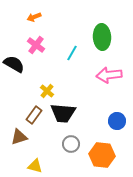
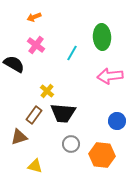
pink arrow: moved 1 px right, 1 px down
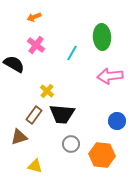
black trapezoid: moved 1 px left, 1 px down
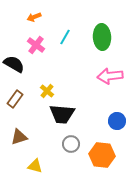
cyan line: moved 7 px left, 16 px up
brown rectangle: moved 19 px left, 16 px up
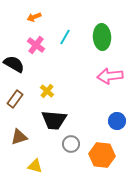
black trapezoid: moved 8 px left, 6 px down
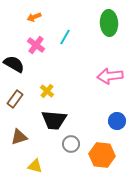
green ellipse: moved 7 px right, 14 px up
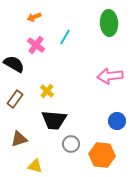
brown triangle: moved 2 px down
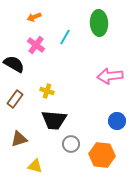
green ellipse: moved 10 px left
yellow cross: rotated 24 degrees counterclockwise
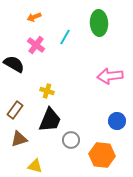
brown rectangle: moved 11 px down
black trapezoid: moved 4 px left; rotated 72 degrees counterclockwise
gray circle: moved 4 px up
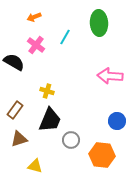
black semicircle: moved 2 px up
pink arrow: rotated 10 degrees clockwise
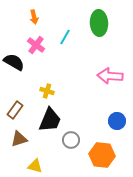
orange arrow: rotated 80 degrees counterclockwise
